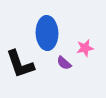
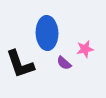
pink star: moved 1 px down
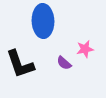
blue ellipse: moved 4 px left, 12 px up
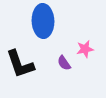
purple semicircle: rotated 14 degrees clockwise
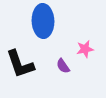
purple semicircle: moved 1 px left, 3 px down
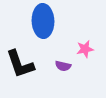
purple semicircle: rotated 42 degrees counterclockwise
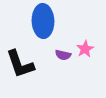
pink star: rotated 18 degrees counterclockwise
purple semicircle: moved 11 px up
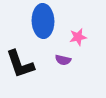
pink star: moved 7 px left, 12 px up; rotated 18 degrees clockwise
purple semicircle: moved 5 px down
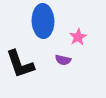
pink star: rotated 18 degrees counterclockwise
